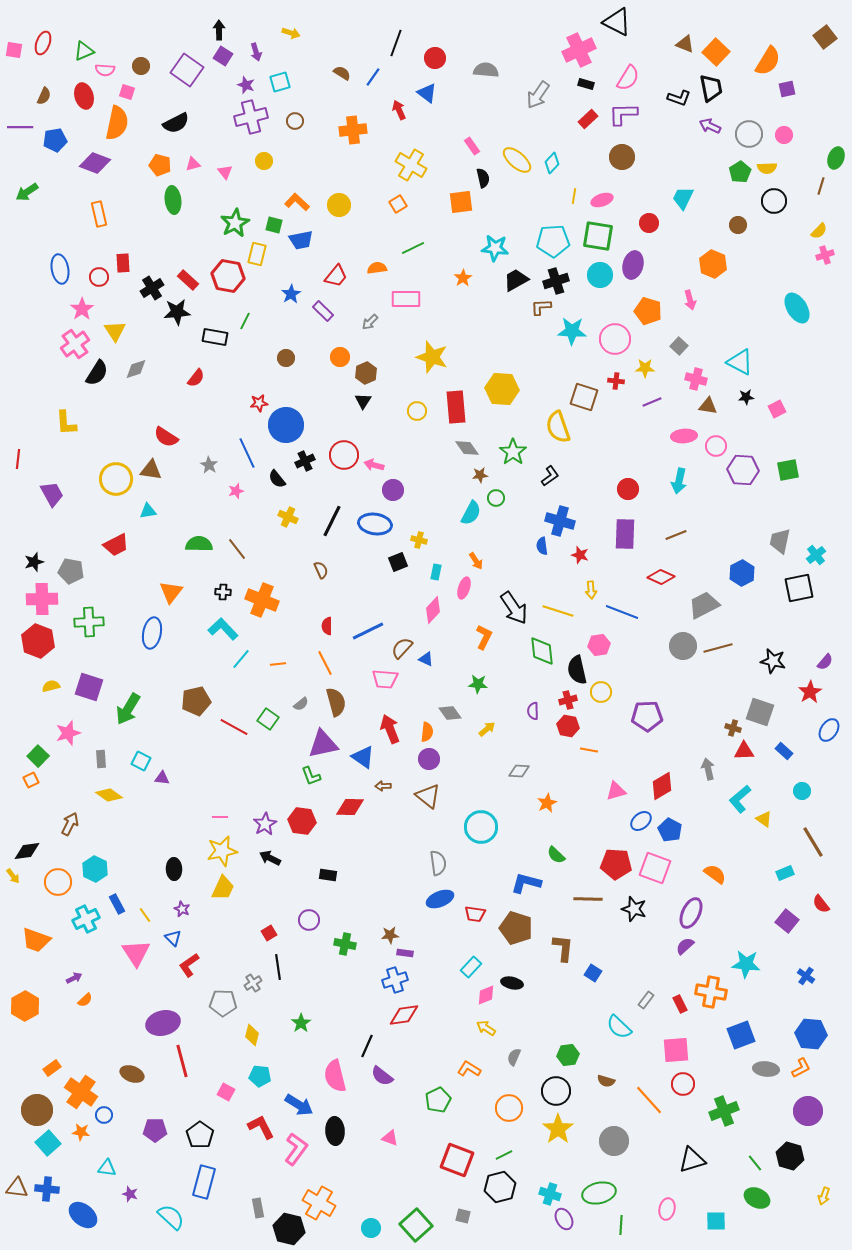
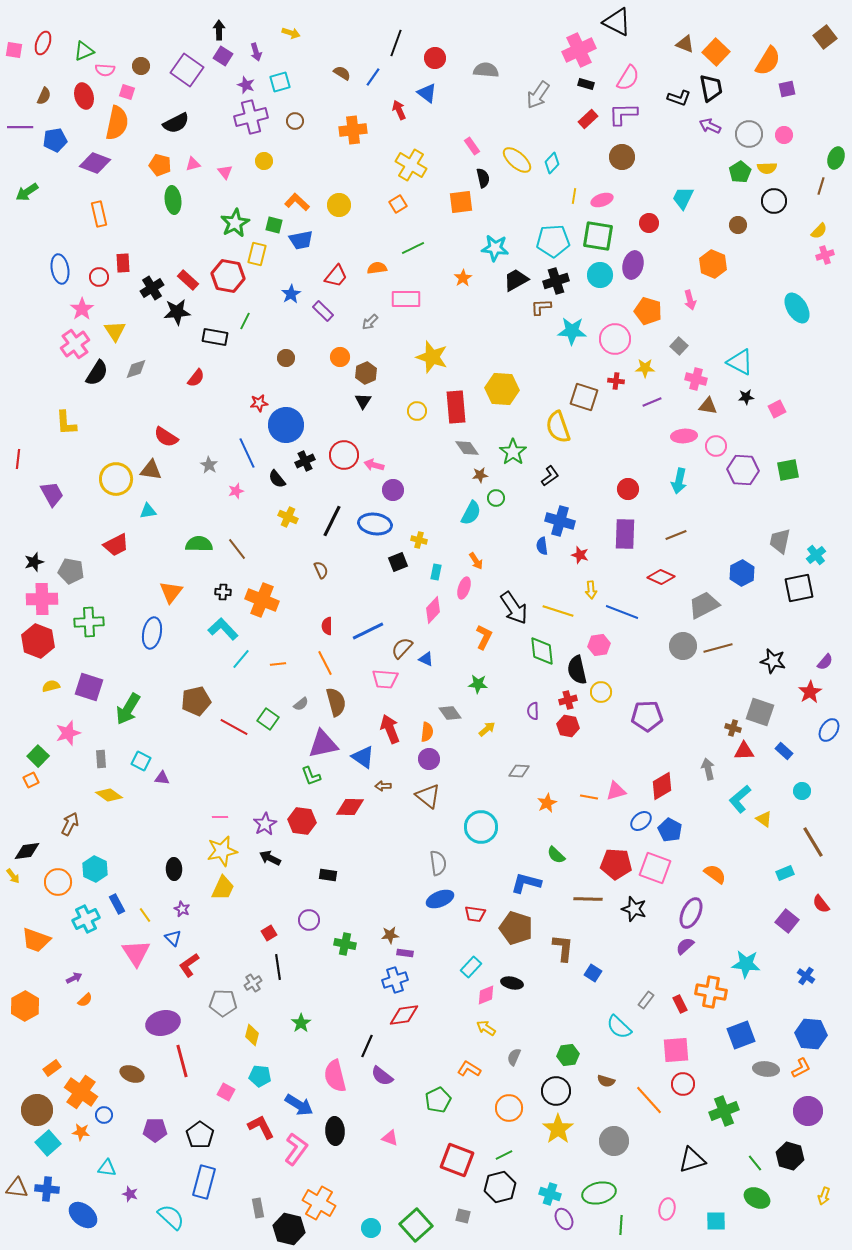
orange line at (589, 750): moved 47 px down
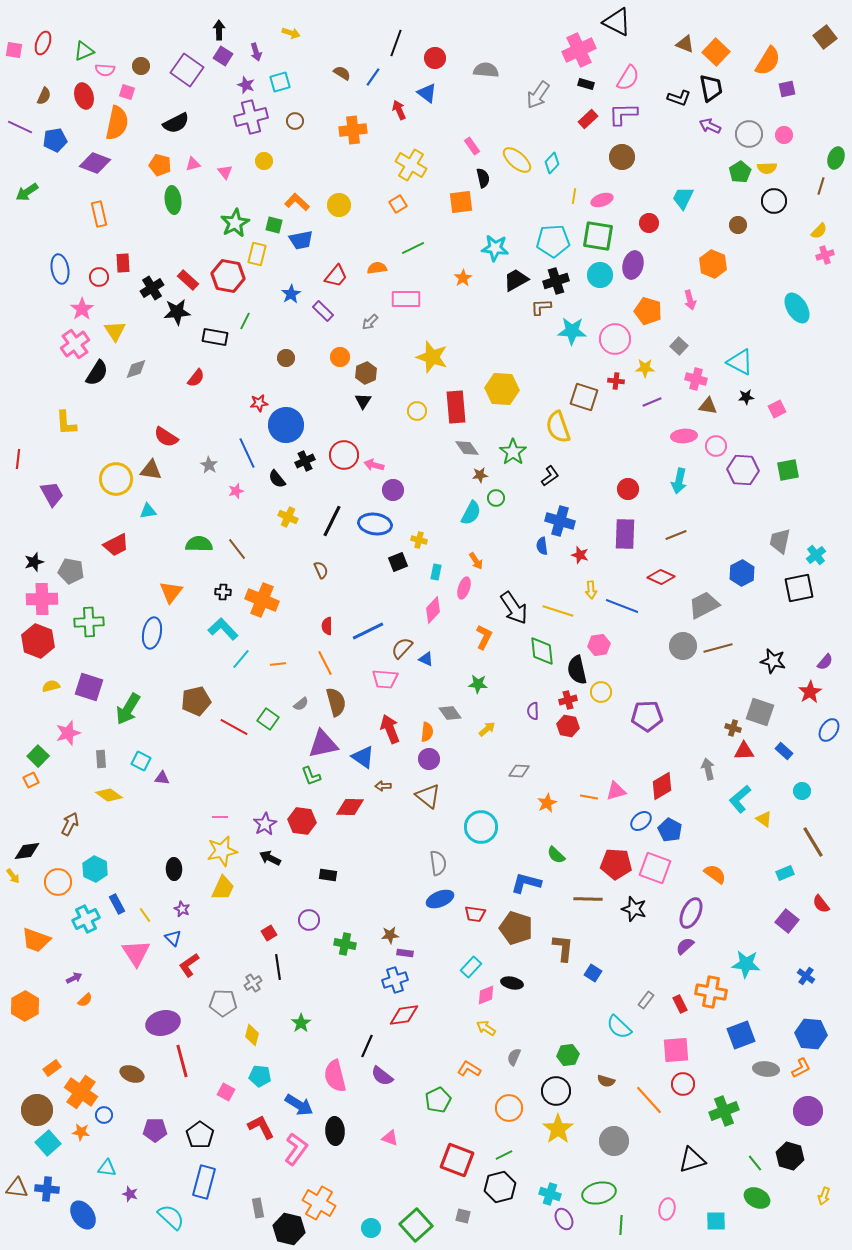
purple line at (20, 127): rotated 25 degrees clockwise
blue line at (622, 612): moved 6 px up
blue ellipse at (83, 1215): rotated 16 degrees clockwise
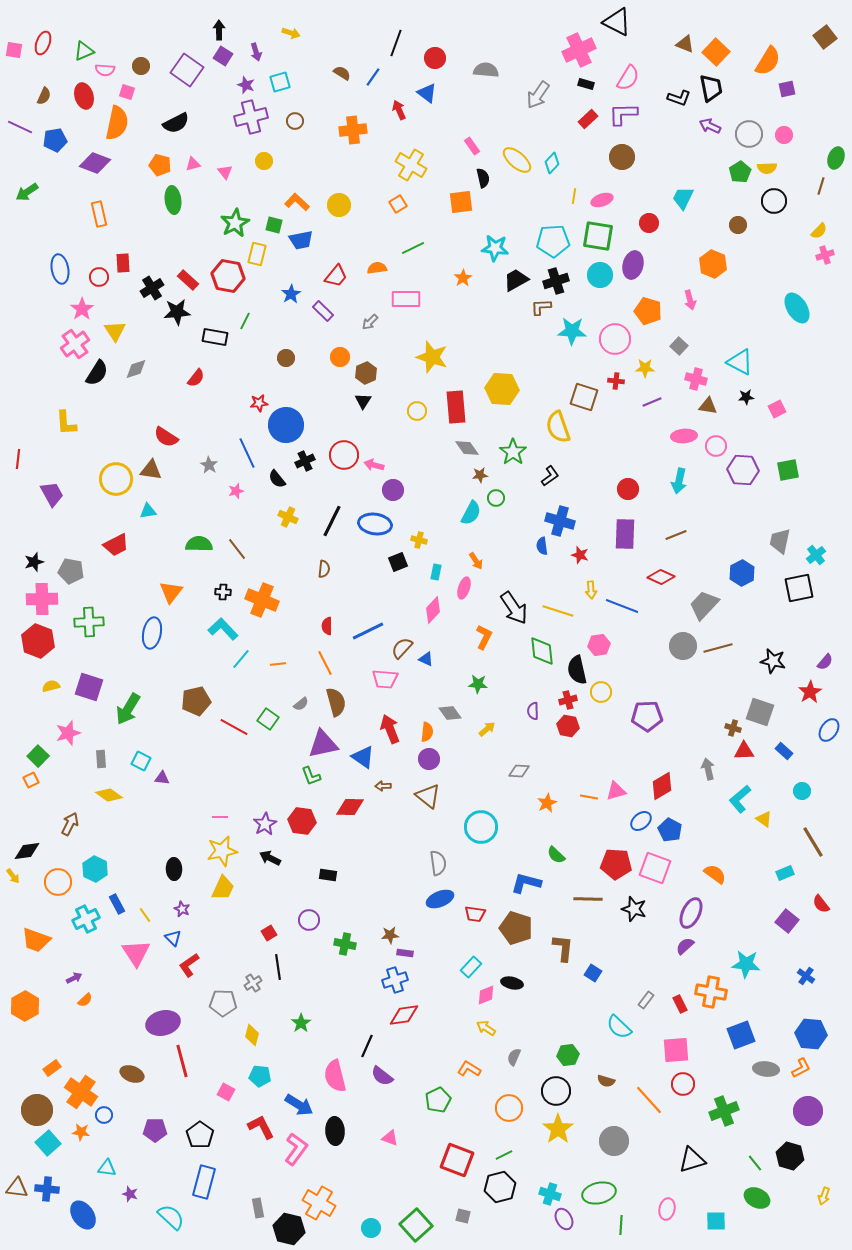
brown semicircle at (321, 570): moved 3 px right, 1 px up; rotated 30 degrees clockwise
gray trapezoid at (704, 605): rotated 20 degrees counterclockwise
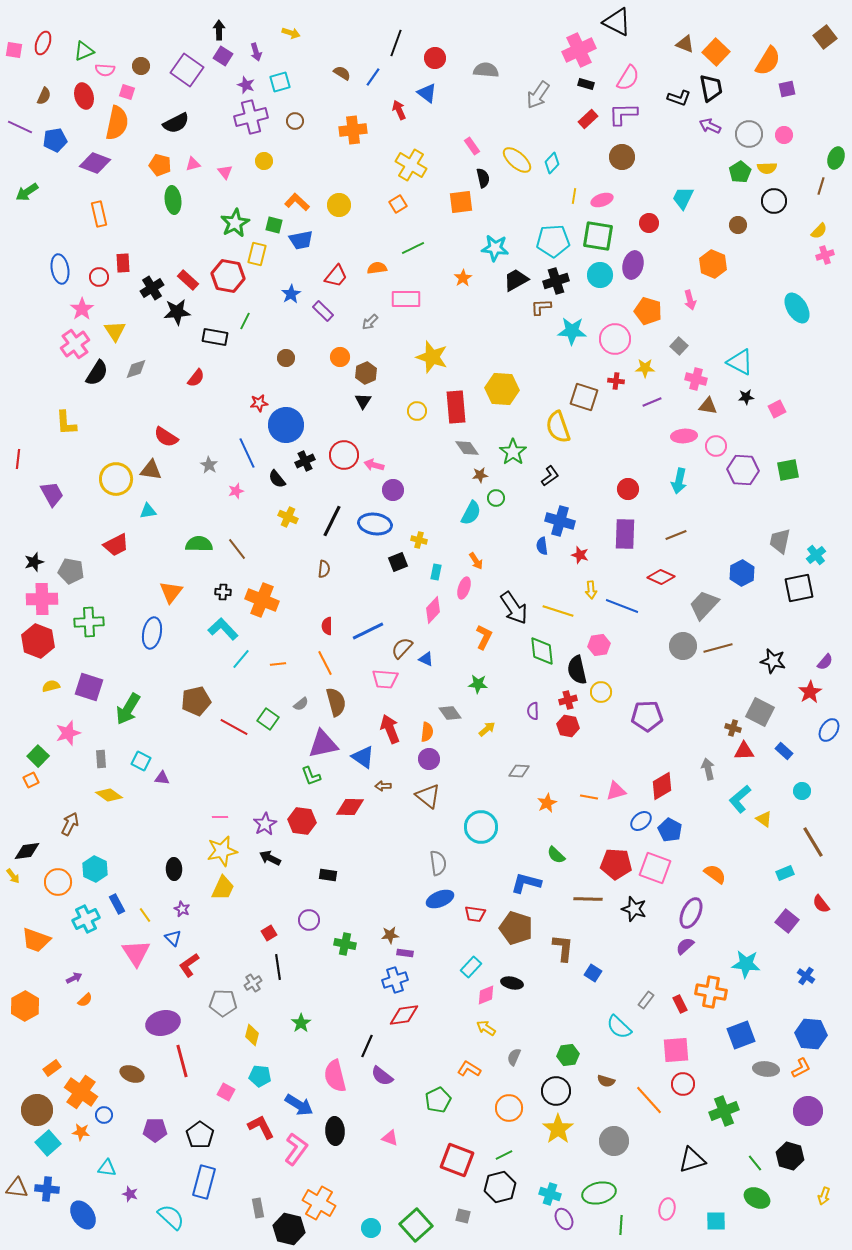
gray square at (760, 712): rotated 8 degrees clockwise
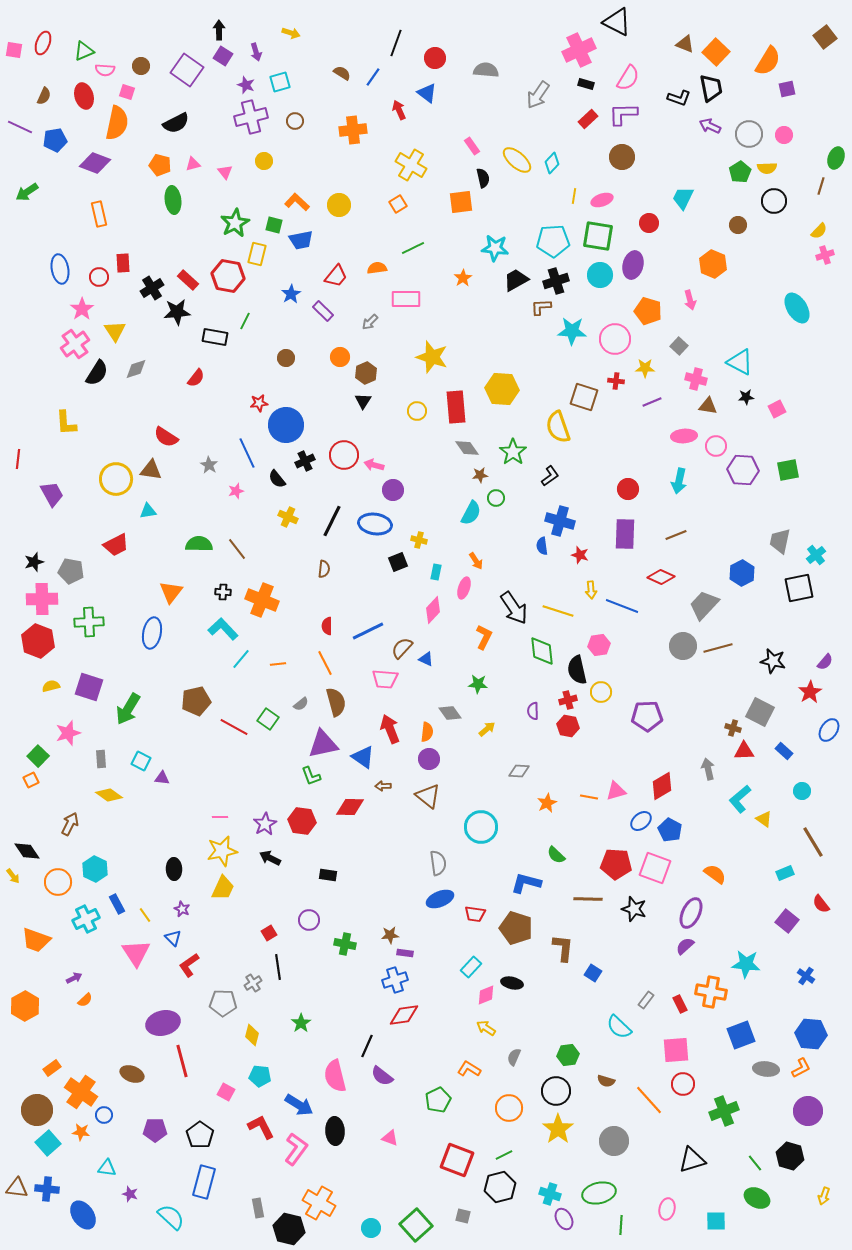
black diamond at (27, 851): rotated 64 degrees clockwise
